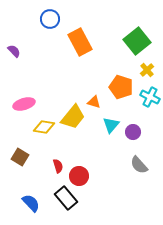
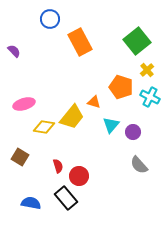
yellow trapezoid: moved 1 px left
blue semicircle: rotated 36 degrees counterclockwise
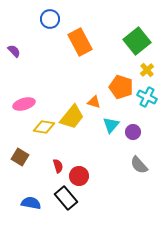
cyan cross: moved 3 px left
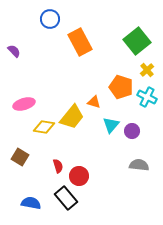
purple circle: moved 1 px left, 1 px up
gray semicircle: rotated 138 degrees clockwise
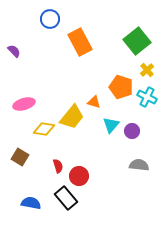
yellow diamond: moved 2 px down
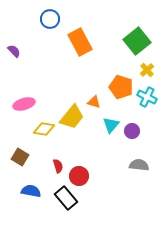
blue semicircle: moved 12 px up
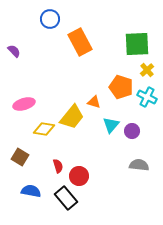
green square: moved 3 px down; rotated 36 degrees clockwise
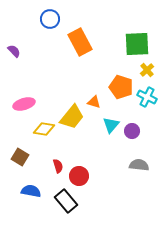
black rectangle: moved 3 px down
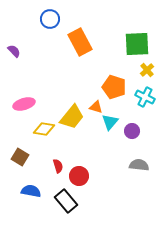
orange pentagon: moved 7 px left
cyan cross: moved 2 px left
orange triangle: moved 2 px right, 5 px down
cyan triangle: moved 1 px left, 3 px up
